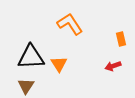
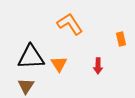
red arrow: moved 15 px left; rotated 70 degrees counterclockwise
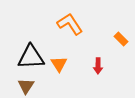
orange rectangle: rotated 32 degrees counterclockwise
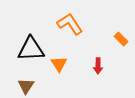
black triangle: moved 8 px up
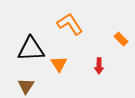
red arrow: moved 1 px right
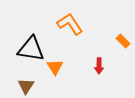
orange rectangle: moved 2 px right, 2 px down
black triangle: rotated 12 degrees clockwise
orange triangle: moved 4 px left, 3 px down
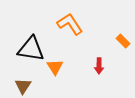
brown triangle: moved 3 px left
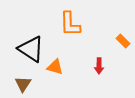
orange L-shape: rotated 148 degrees counterclockwise
black triangle: rotated 24 degrees clockwise
orange triangle: rotated 42 degrees counterclockwise
brown triangle: moved 2 px up
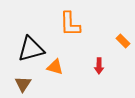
black triangle: rotated 48 degrees counterclockwise
